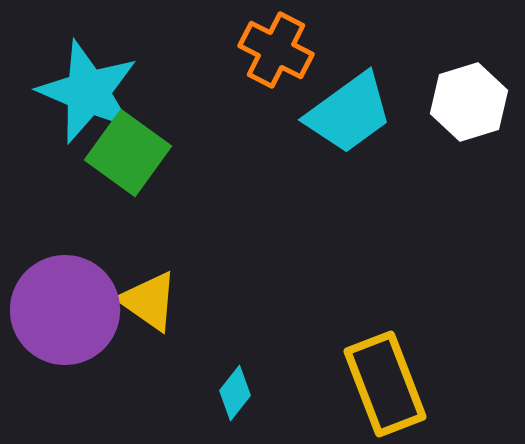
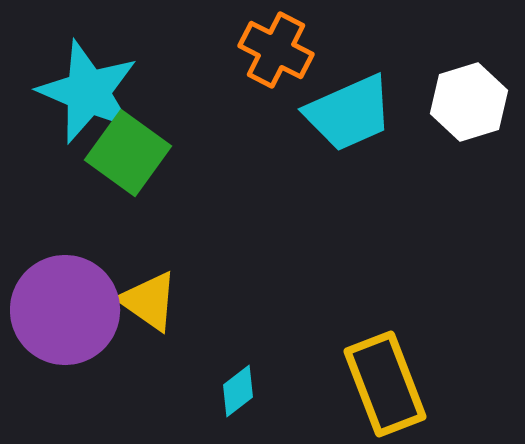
cyan trapezoid: rotated 12 degrees clockwise
cyan diamond: moved 3 px right, 2 px up; rotated 14 degrees clockwise
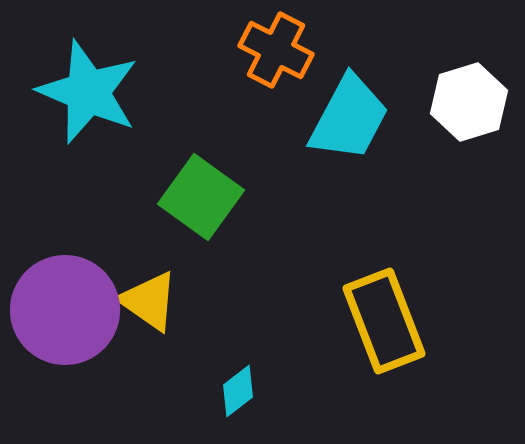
cyan trapezoid: moved 5 px down; rotated 38 degrees counterclockwise
green square: moved 73 px right, 44 px down
yellow rectangle: moved 1 px left, 63 px up
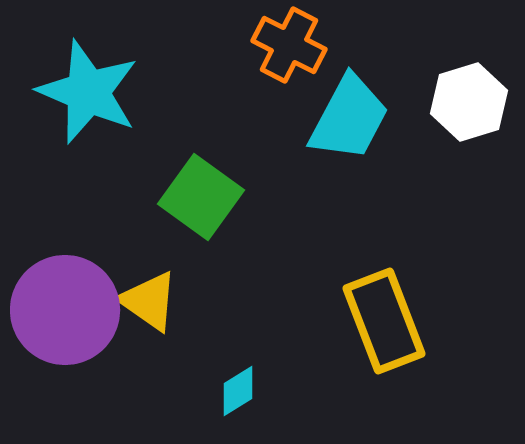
orange cross: moved 13 px right, 5 px up
cyan diamond: rotated 6 degrees clockwise
